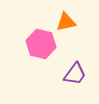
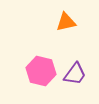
pink hexagon: moved 27 px down
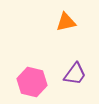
pink hexagon: moved 9 px left, 11 px down
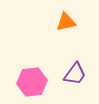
pink hexagon: rotated 20 degrees counterclockwise
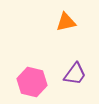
pink hexagon: rotated 20 degrees clockwise
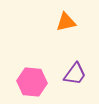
pink hexagon: rotated 8 degrees counterclockwise
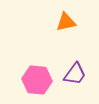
pink hexagon: moved 5 px right, 2 px up
